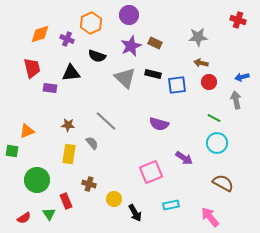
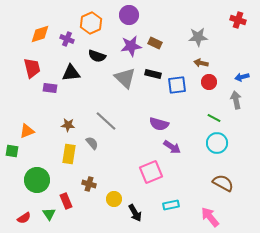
purple star: rotated 15 degrees clockwise
purple arrow: moved 12 px left, 11 px up
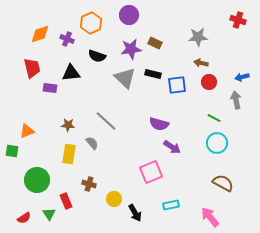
purple star: moved 3 px down
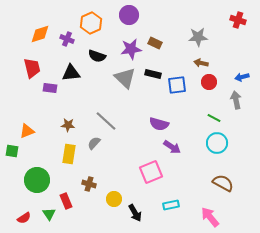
gray semicircle: moved 2 px right; rotated 96 degrees counterclockwise
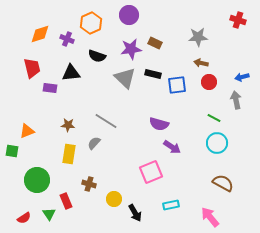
gray line: rotated 10 degrees counterclockwise
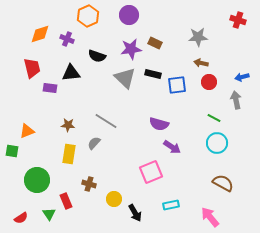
orange hexagon: moved 3 px left, 7 px up
red semicircle: moved 3 px left
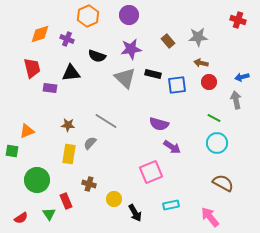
brown rectangle: moved 13 px right, 2 px up; rotated 24 degrees clockwise
gray semicircle: moved 4 px left
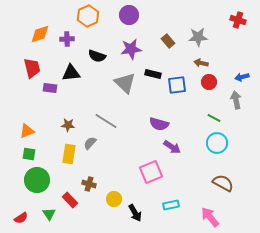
purple cross: rotated 24 degrees counterclockwise
gray triangle: moved 5 px down
green square: moved 17 px right, 3 px down
red rectangle: moved 4 px right, 1 px up; rotated 21 degrees counterclockwise
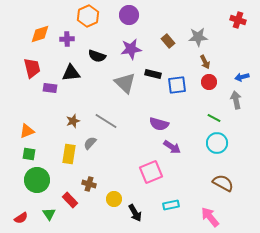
brown arrow: moved 4 px right, 1 px up; rotated 128 degrees counterclockwise
brown star: moved 5 px right, 4 px up; rotated 24 degrees counterclockwise
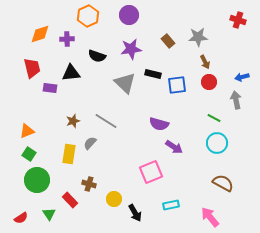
purple arrow: moved 2 px right
green square: rotated 24 degrees clockwise
